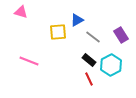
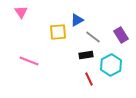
pink triangle: rotated 40 degrees clockwise
black rectangle: moved 3 px left, 5 px up; rotated 48 degrees counterclockwise
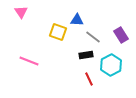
blue triangle: rotated 32 degrees clockwise
yellow square: rotated 24 degrees clockwise
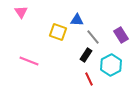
gray line: rotated 14 degrees clockwise
black rectangle: rotated 48 degrees counterclockwise
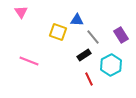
black rectangle: moved 2 px left; rotated 24 degrees clockwise
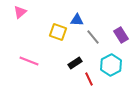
pink triangle: moved 1 px left; rotated 24 degrees clockwise
black rectangle: moved 9 px left, 8 px down
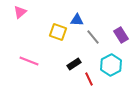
black rectangle: moved 1 px left, 1 px down
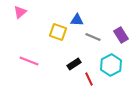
gray line: rotated 28 degrees counterclockwise
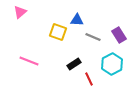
purple rectangle: moved 2 px left
cyan hexagon: moved 1 px right, 1 px up
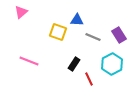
pink triangle: moved 1 px right
black rectangle: rotated 24 degrees counterclockwise
